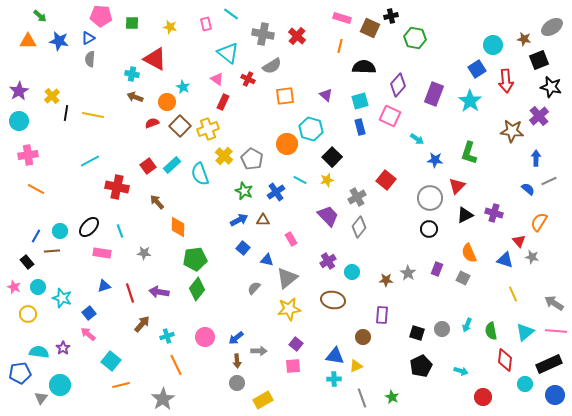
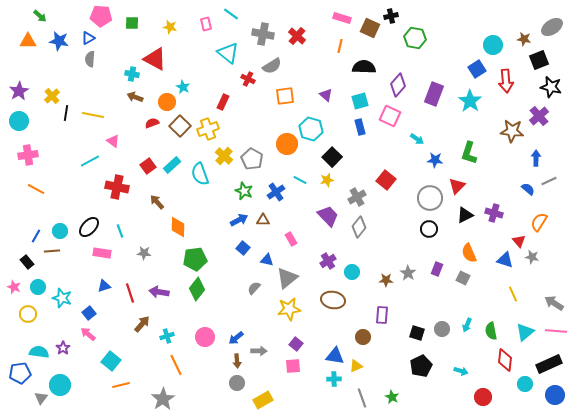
pink triangle at (217, 79): moved 104 px left, 62 px down
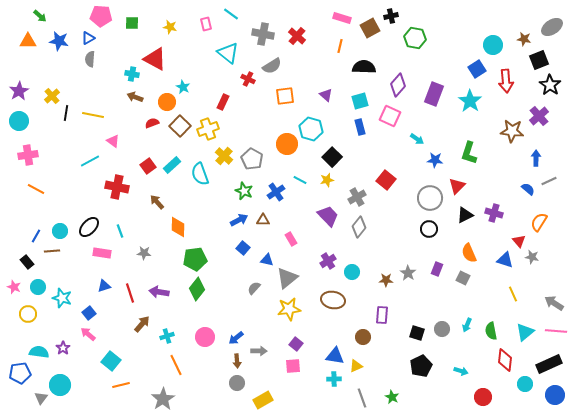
brown square at (370, 28): rotated 36 degrees clockwise
black star at (551, 87): moved 1 px left, 2 px up; rotated 20 degrees clockwise
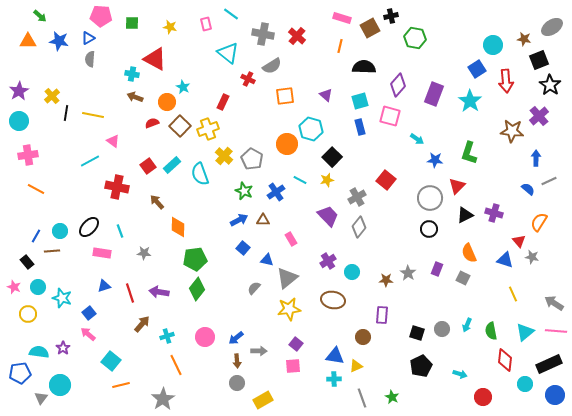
pink square at (390, 116): rotated 10 degrees counterclockwise
cyan arrow at (461, 371): moved 1 px left, 3 px down
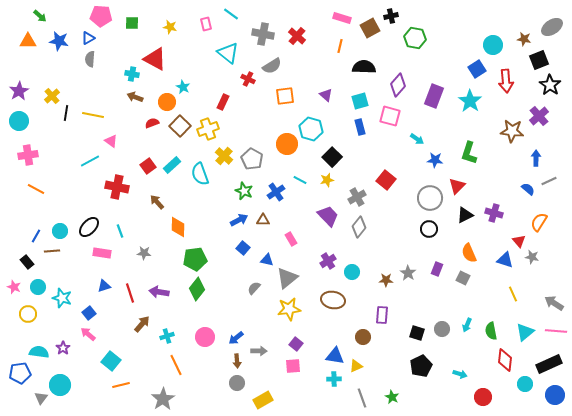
purple rectangle at (434, 94): moved 2 px down
pink triangle at (113, 141): moved 2 px left
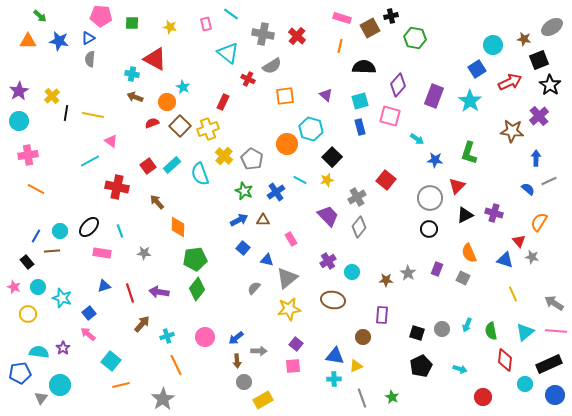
red arrow at (506, 81): moved 4 px right, 1 px down; rotated 110 degrees counterclockwise
cyan arrow at (460, 374): moved 5 px up
gray circle at (237, 383): moved 7 px right, 1 px up
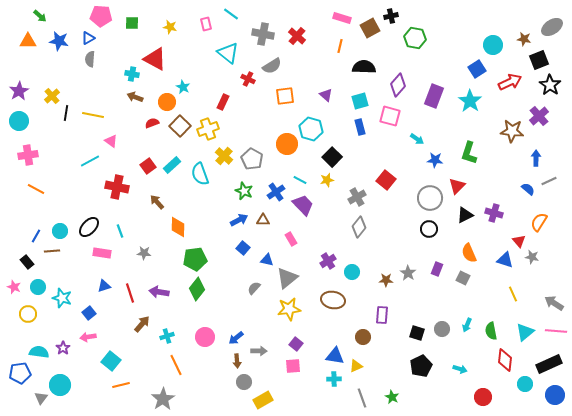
purple trapezoid at (328, 216): moved 25 px left, 11 px up
pink arrow at (88, 334): moved 3 px down; rotated 49 degrees counterclockwise
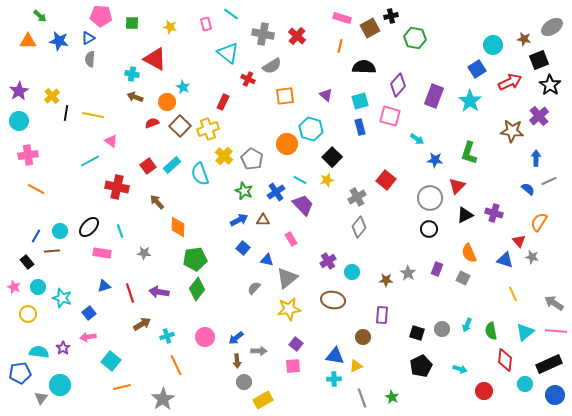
brown arrow at (142, 324): rotated 18 degrees clockwise
orange line at (121, 385): moved 1 px right, 2 px down
red circle at (483, 397): moved 1 px right, 6 px up
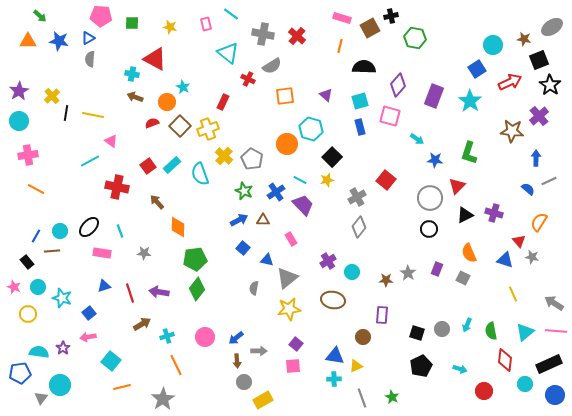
gray semicircle at (254, 288): rotated 32 degrees counterclockwise
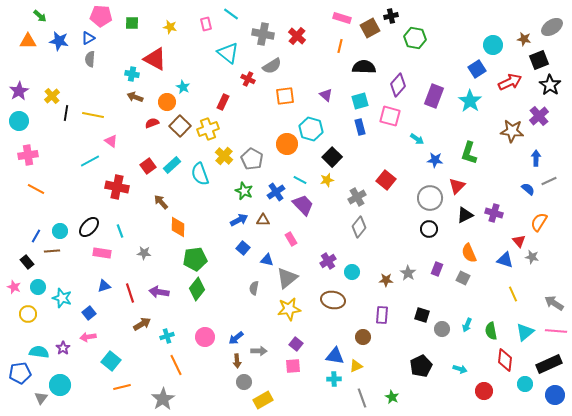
brown arrow at (157, 202): moved 4 px right
black square at (417, 333): moved 5 px right, 18 px up
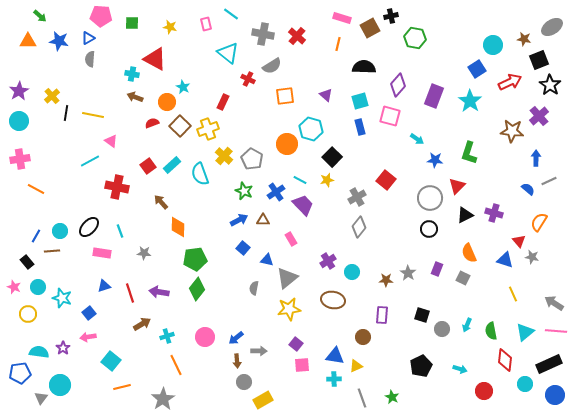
orange line at (340, 46): moved 2 px left, 2 px up
pink cross at (28, 155): moved 8 px left, 4 px down
pink square at (293, 366): moved 9 px right, 1 px up
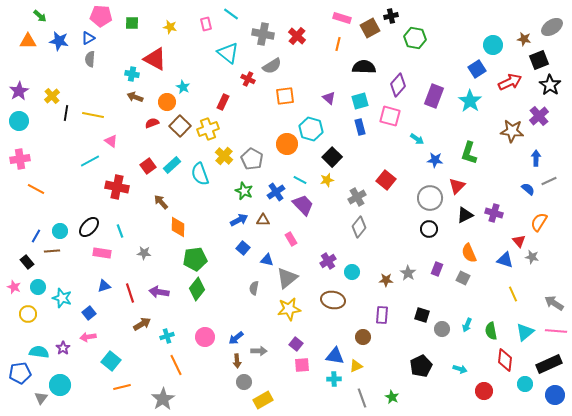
purple triangle at (326, 95): moved 3 px right, 3 px down
